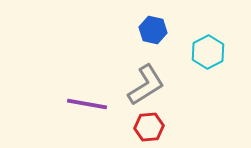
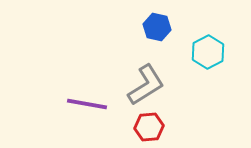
blue hexagon: moved 4 px right, 3 px up
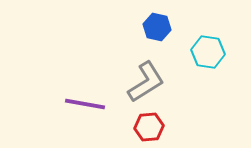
cyan hexagon: rotated 24 degrees counterclockwise
gray L-shape: moved 3 px up
purple line: moved 2 px left
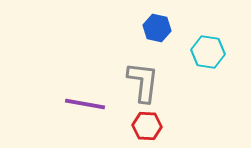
blue hexagon: moved 1 px down
gray L-shape: moved 3 px left; rotated 51 degrees counterclockwise
red hexagon: moved 2 px left, 1 px up; rotated 8 degrees clockwise
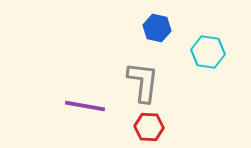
purple line: moved 2 px down
red hexagon: moved 2 px right, 1 px down
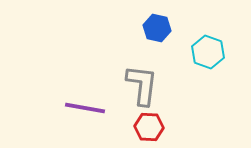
cyan hexagon: rotated 12 degrees clockwise
gray L-shape: moved 1 px left, 3 px down
purple line: moved 2 px down
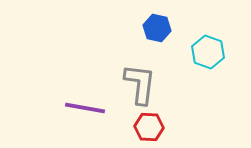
gray L-shape: moved 2 px left, 1 px up
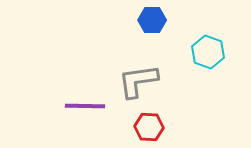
blue hexagon: moved 5 px left, 8 px up; rotated 12 degrees counterclockwise
gray L-shape: moved 2 px left, 3 px up; rotated 105 degrees counterclockwise
purple line: moved 2 px up; rotated 9 degrees counterclockwise
